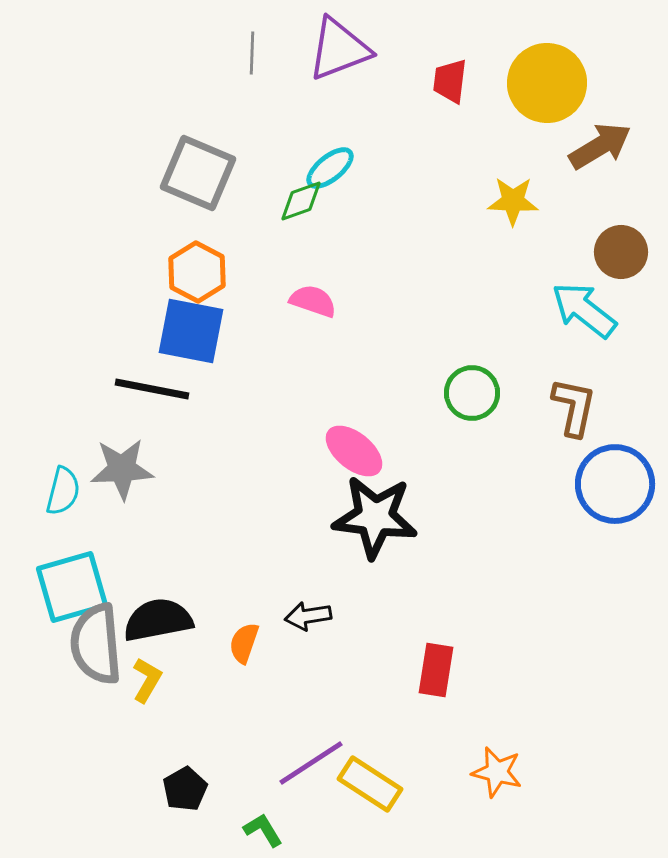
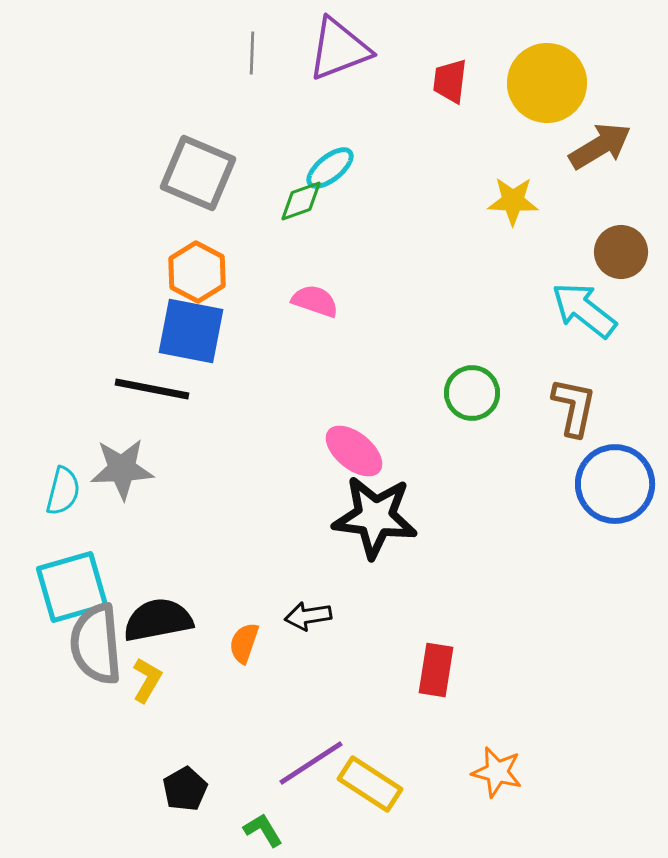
pink semicircle: moved 2 px right
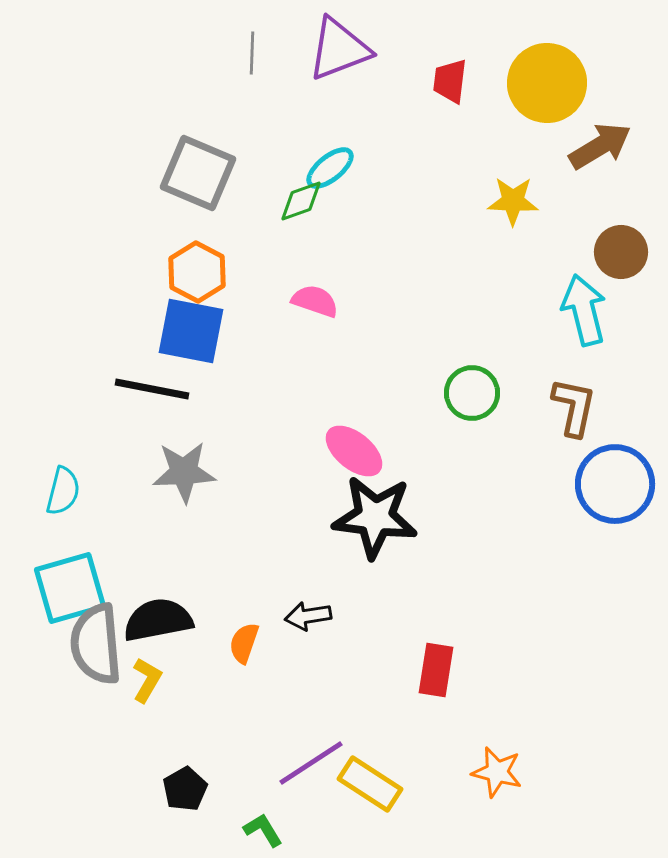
cyan arrow: rotated 38 degrees clockwise
gray star: moved 62 px right, 3 px down
cyan square: moved 2 px left, 1 px down
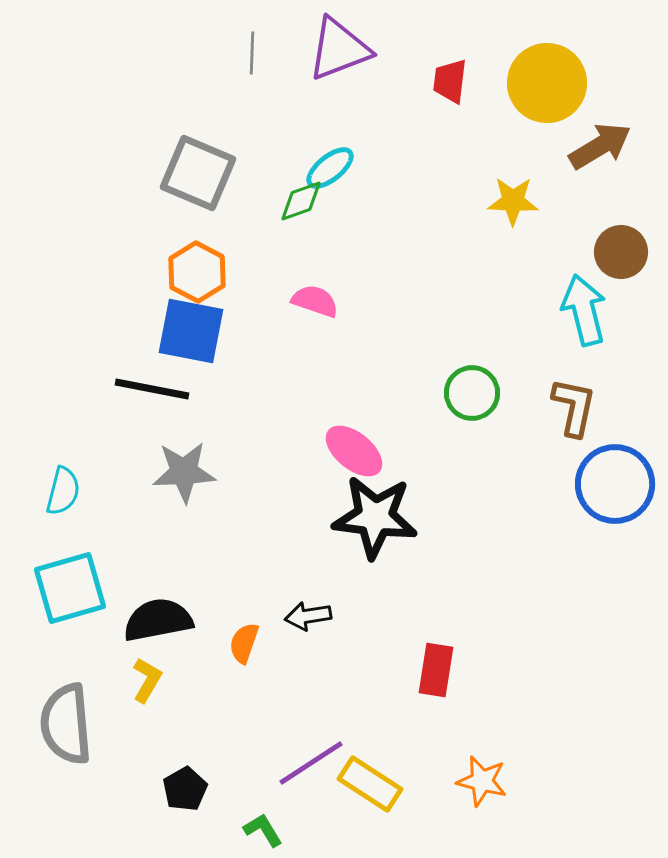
gray semicircle: moved 30 px left, 80 px down
orange star: moved 15 px left, 9 px down
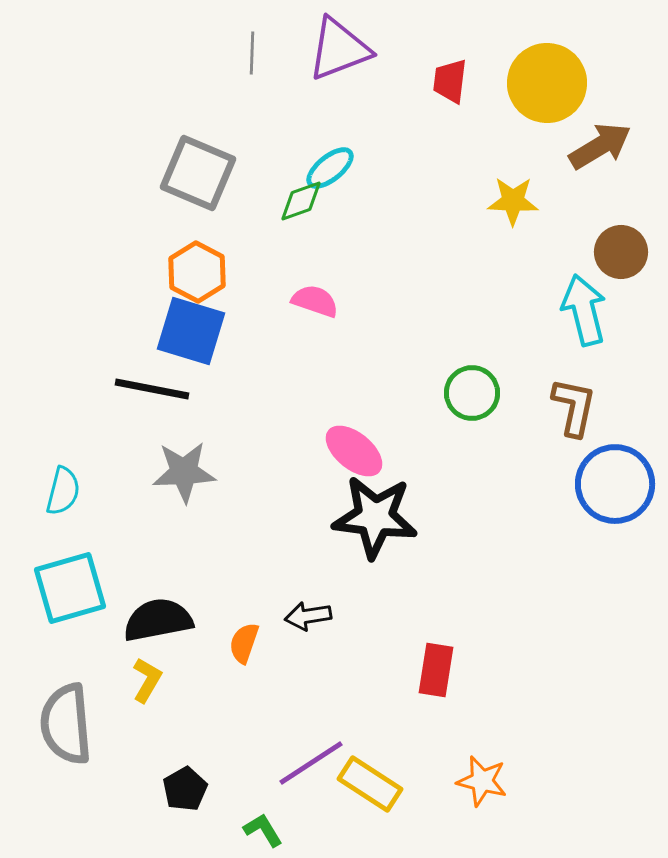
blue square: rotated 6 degrees clockwise
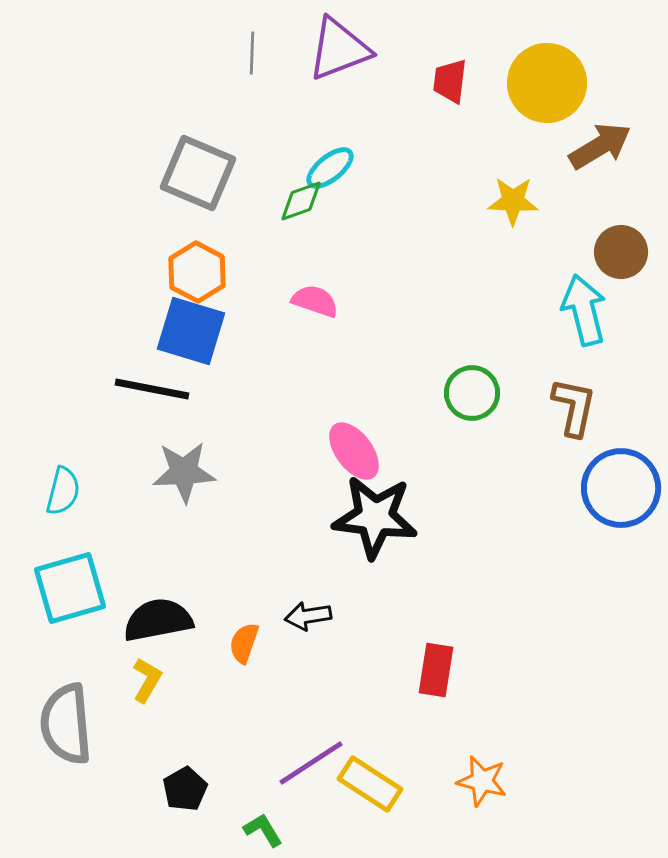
pink ellipse: rotated 14 degrees clockwise
blue circle: moved 6 px right, 4 px down
